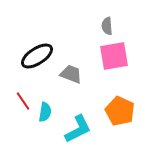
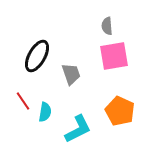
black ellipse: rotated 28 degrees counterclockwise
gray trapezoid: rotated 50 degrees clockwise
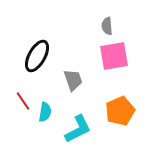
gray trapezoid: moved 2 px right, 6 px down
orange pentagon: rotated 24 degrees clockwise
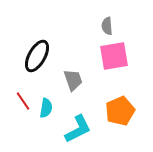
cyan semicircle: moved 1 px right, 4 px up
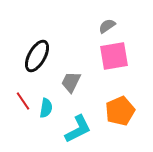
gray semicircle: rotated 60 degrees clockwise
gray trapezoid: moved 2 px left, 2 px down; rotated 135 degrees counterclockwise
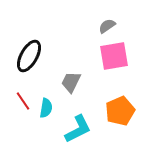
black ellipse: moved 8 px left
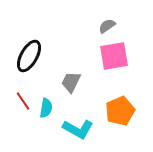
cyan L-shape: rotated 56 degrees clockwise
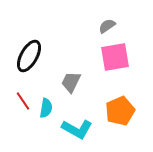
pink square: moved 1 px right, 1 px down
cyan L-shape: moved 1 px left
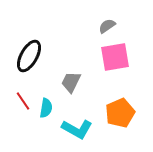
orange pentagon: moved 2 px down
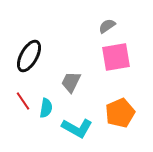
pink square: moved 1 px right
cyan L-shape: moved 1 px up
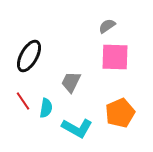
pink square: moved 1 px left; rotated 12 degrees clockwise
